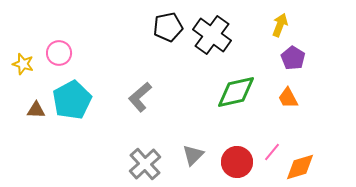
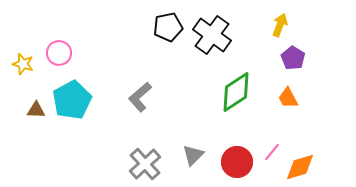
green diamond: rotated 21 degrees counterclockwise
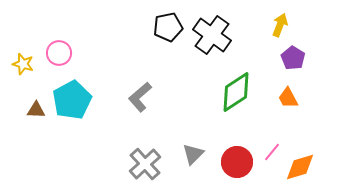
gray triangle: moved 1 px up
